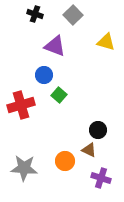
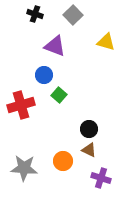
black circle: moved 9 px left, 1 px up
orange circle: moved 2 px left
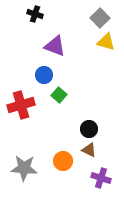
gray square: moved 27 px right, 3 px down
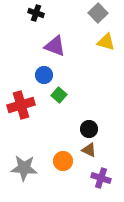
black cross: moved 1 px right, 1 px up
gray square: moved 2 px left, 5 px up
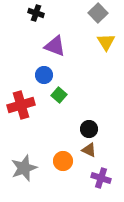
yellow triangle: rotated 42 degrees clockwise
gray star: rotated 24 degrees counterclockwise
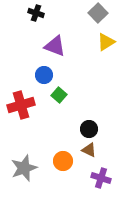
yellow triangle: rotated 30 degrees clockwise
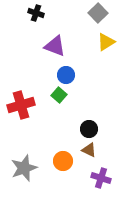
blue circle: moved 22 px right
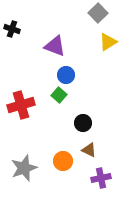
black cross: moved 24 px left, 16 px down
yellow triangle: moved 2 px right
black circle: moved 6 px left, 6 px up
purple cross: rotated 30 degrees counterclockwise
